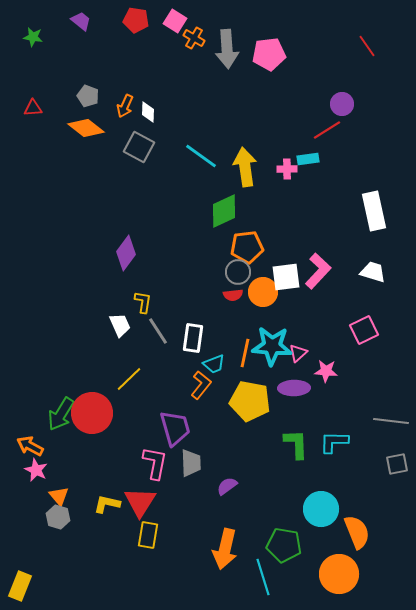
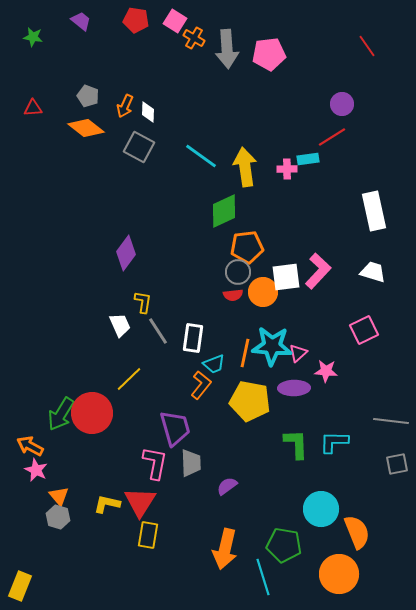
red line at (327, 130): moved 5 px right, 7 px down
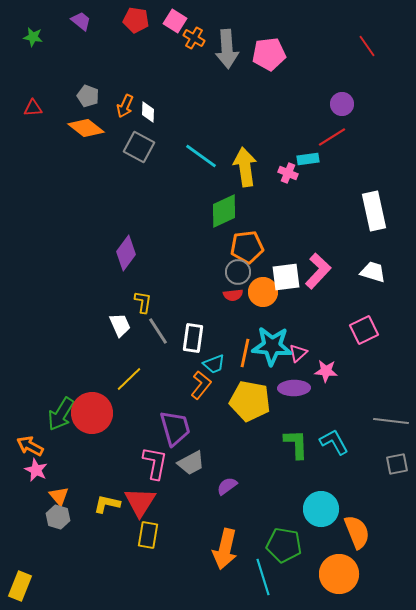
pink cross at (287, 169): moved 1 px right, 4 px down; rotated 24 degrees clockwise
cyan L-shape at (334, 442): rotated 60 degrees clockwise
gray trapezoid at (191, 463): rotated 64 degrees clockwise
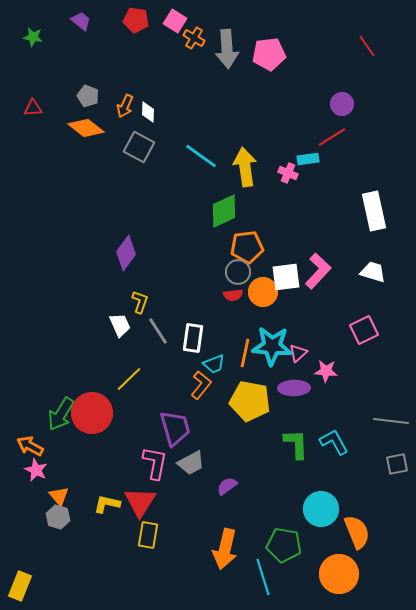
yellow L-shape at (143, 302): moved 3 px left; rotated 10 degrees clockwise
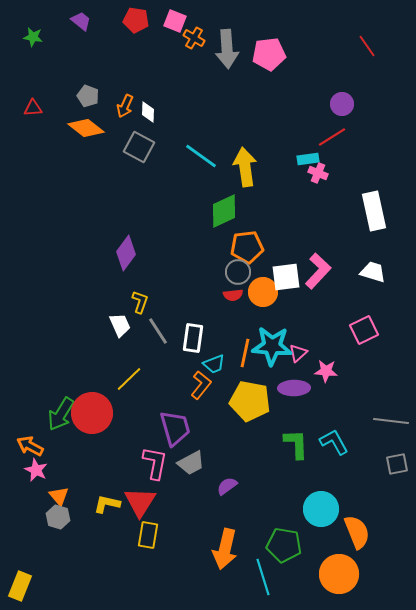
pink square at (175, 21): rotated 10 degrees counterclockwise
pink cross at (288, 173): moved 30 px right
